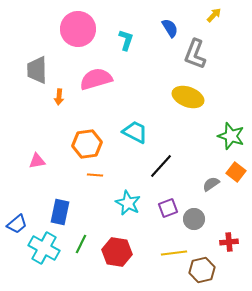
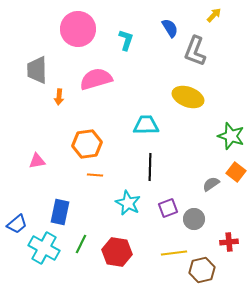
gray L-shape: moved 3 px up
cyan trapezoid: moved 11 px right, 7 px up; rotated 28 degrees counterclockwise
black line: moved 11 px left, 1 px down; rotated 40 degrees counterclockwise
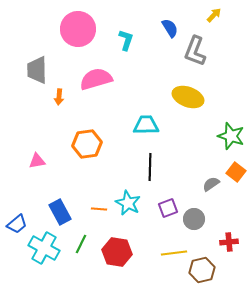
orange line: moved 4 px right, 34 px down
blue rectangle: rotated 40 degrees counterclockwise
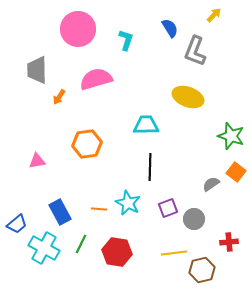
orange arrow: rotated 28 degrees clockwise
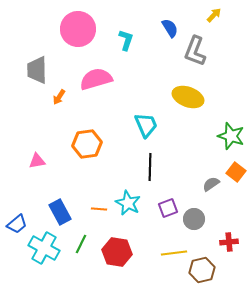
cyan trapezoid: rotated 68 degrees clockwise
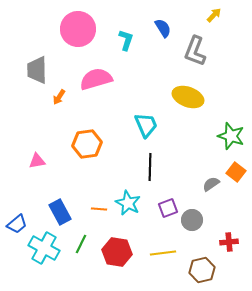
blue semicircle: moved 7 px left
gray circle: moved 2 px left, 1 px down
yellow line: moved 11 px left
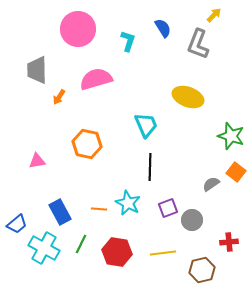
cyan L-shape: moved 2 px right, 1 px down
gray L-shape: moved 3 px right, 7 px up
orange hexagon: rotated 20 degrees clockwise
